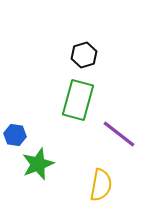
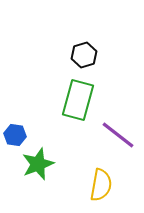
purple line: moved 1 px left, 1 px down
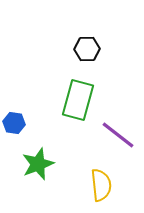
black hexagon: moved 3 px right, 6 px up; rotated 15 degrees clockwise
blue hexagon: moved 1 px left, 12 px up
yellow semicircle: rotated 16 degrees counterclockwise
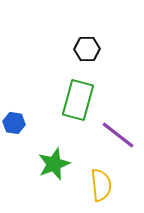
green star: moved 16 px right
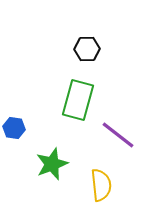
blue hexagon: moved 5 px down
green star: moved 2 px left
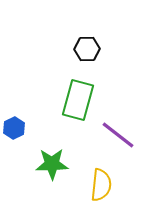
blue hexagon: rotated 25 degrees clockwise
green star: rotated 20 degrees clockwise
yellow semicircle: rotated 12 degrees clockwise
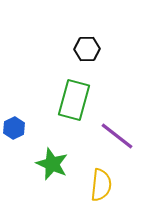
green rectangle: moved 4 px left
purple line: moved 1 px left, 1 px down
green star: rotated 24 degrees clockwise
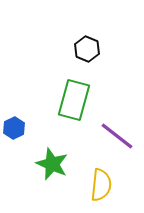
black hexagon: rotated 25 degrees clockwise
